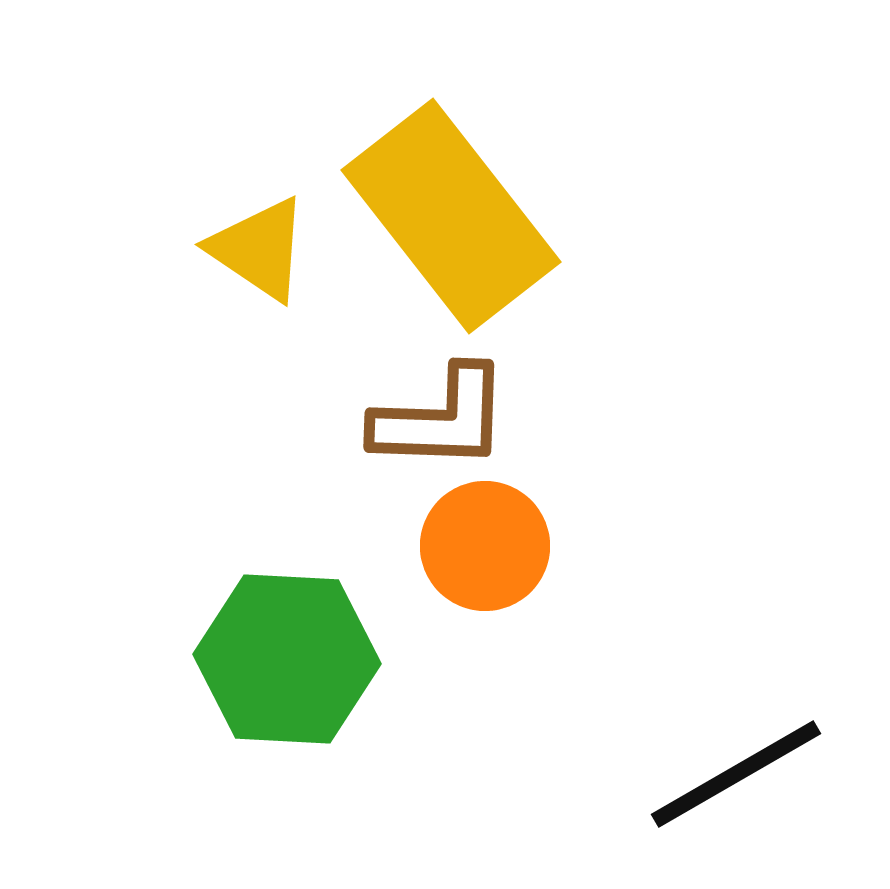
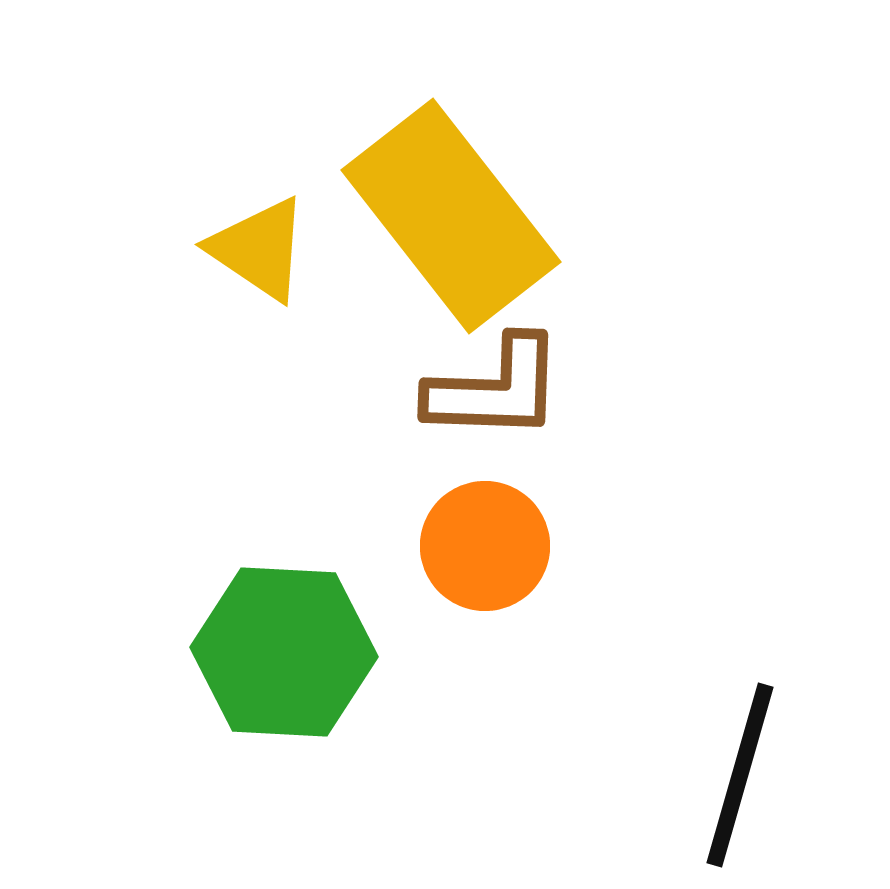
brown L-shape: moved 54 px right, 30 px up
green hexagon: moved 3 px left, 7 px up
black line: moved 4 px right, 1 px down; rotated 44 degrees counterclockwise
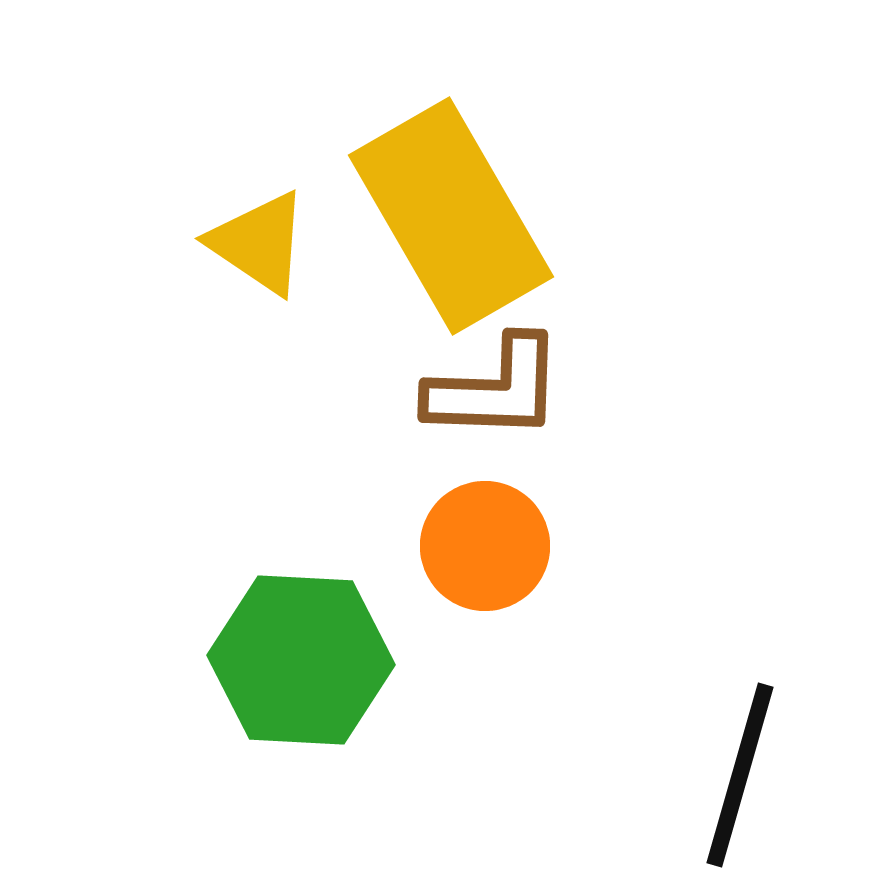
yellow rectangle: rotated 8 degrees clockwise
yellow triangle: moved 6 px up
green hexagon: moved 17 px right, 8 px down
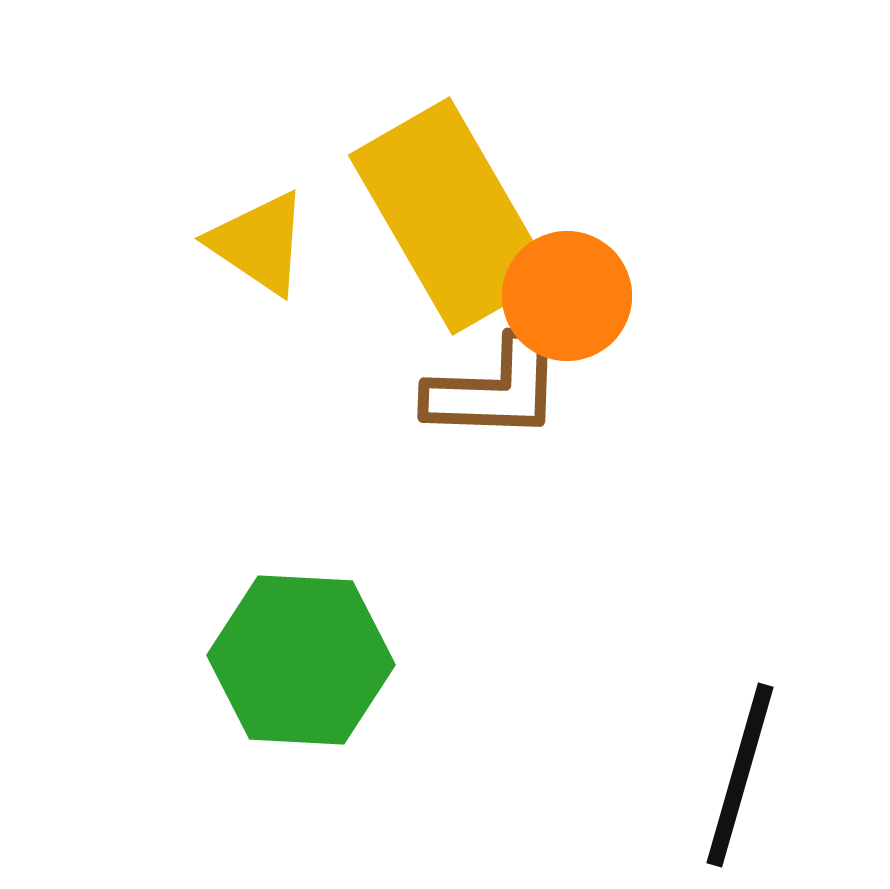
orange circle: moved 82 px right, 250 px up
